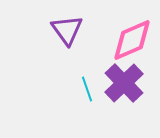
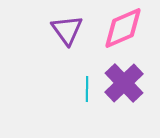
pink diamond: moved 9 px left, 12 px up
cyan line: rotated 20 degrees clockwise
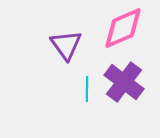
purple triangle: moved 1 px left, 15 px down
purple cross: moved 1 px up; rotated 9 degrees counterclockwise
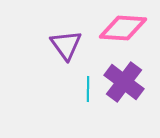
pink diamond: rotated 27 degrees clockwise
cyan line: moved 1 px right
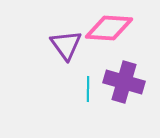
pink diamond: moved 14 px left
purple cross: rotated 21 degrees counterclockwise
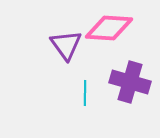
purple cross: moved 6 px right
cyan line: moved 3 px left, 4 px down
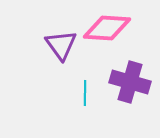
pink diamond: moved 2 px left
purple triangle: moved 5 px left
